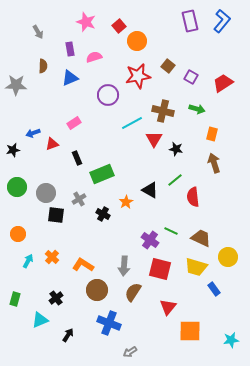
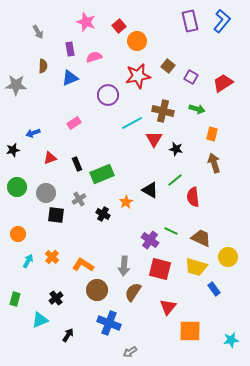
red triangle at (52, 144): moved 2 px left, 14 px down
black rectangle at (77, 158): moved 6 px down
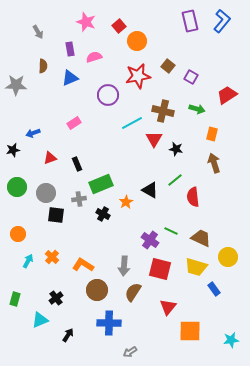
red trapezoid at (223, 83): moved 4 px right, 12 px down
green rectangle at (102, 174): moved 1 px left, 10 px down
gray cross at (79, 199): rotated 24 degrees clockwise
blue cross at (109, 323): rotated 20 degrees counterclockwise
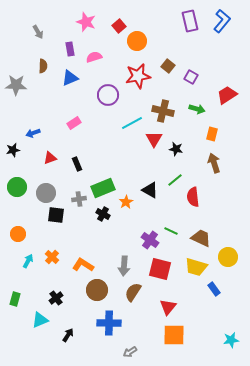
green rectangle at (101, 184): moved 2 px right, 4 px down
orange square at (190, 331): moved 16 px left, 4 px down
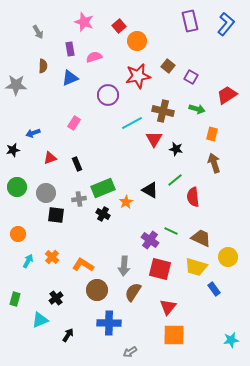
blue L-shape at (222, 21): moved 4 px right, 3 px down
pink star at (86, 22): moved 2 px left
pink rectangle at (74, 123): rotated 24 degrees counterclockwise
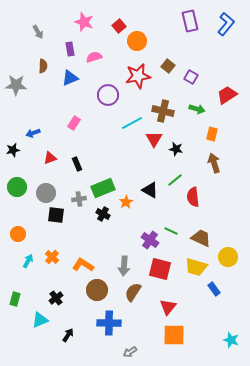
cyan star at (231, 340): rotated 28 degrees clockwise
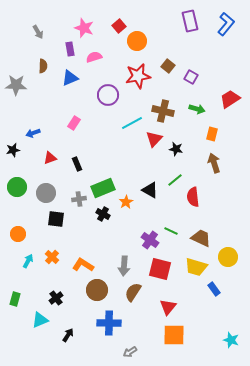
pink star at (84, 22): moved 6 px down
red trapezoid at (227, 95): moved 3 px right, 4 px down
red triangle at (154, 139): rotated 12 degrees clockwise
black square at (56, 215): moved 4 px down
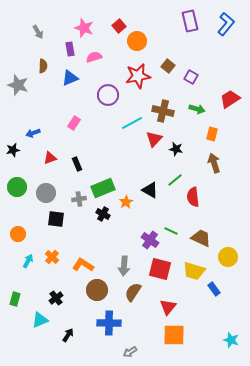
gray star at (16, 85): moved 2 px right; rotated 15 degrees clockwise
yellow trapezoid at (196, 267): moved 2 px left, 4 px down
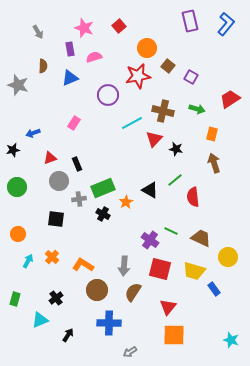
orange circle at (137, 41): moved 10 px right, 7 px down
gray circle at (46, 193): moved 13 px right, 12 px up
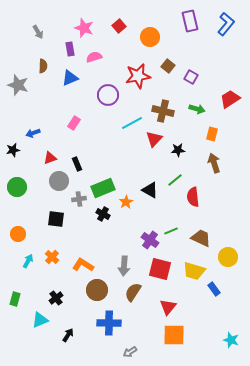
orange circle at (147, 48): moved 3 px right, 11 px up
black star at (176, 149): moved 2 px right, 1 px down; rotated 16 degrees counterclockwise
green line at (171, 231): rotated 48 degrees counterclockwise
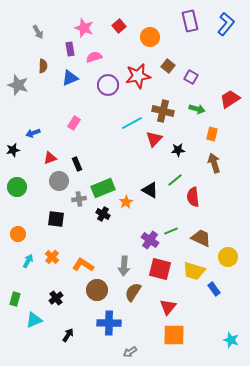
purple circle at (108, 95): moved 10 px up
cyan triangle at (40, 320): moved 6 px left
